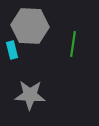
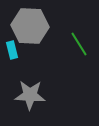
green line: moved 6 px right; rotated 40 degrees counterclockwise
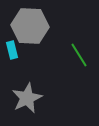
green line: moved 11 px down
gray star: moved 3 px left, 3 px down; rotated 28 degrees counterclockwise
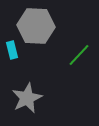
gray hexagon: moved 6 px right
green line: rotated 75 degrees clockwise
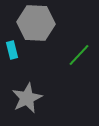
gray hexagon: moved 3 px up
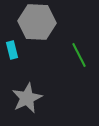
gray hexagon: moved 1 px right, 1 px up
green line: rotated 70 degrees counterclockwise
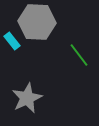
cyan rectangle: moved 9 px up; rotated 24 degrees counterclockwise
green line: rotated 10 degrees counterclockwise
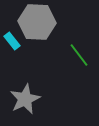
gray star: moved 2 px left, 1 px down
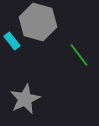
gray hexagon: moved 1 px right; rotated 12 degrees clockwise
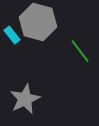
cyan rectangle: moved 6 px up
green line: moved 1 px right, 4 px up
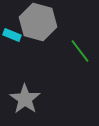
cyan rectangle: rotated 30 degrees counterclockwise
gray star: rotated 12 degrees counterclockwise
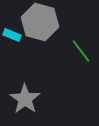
gray hexagon: moved 2 px right
green line: moved 1 px right
